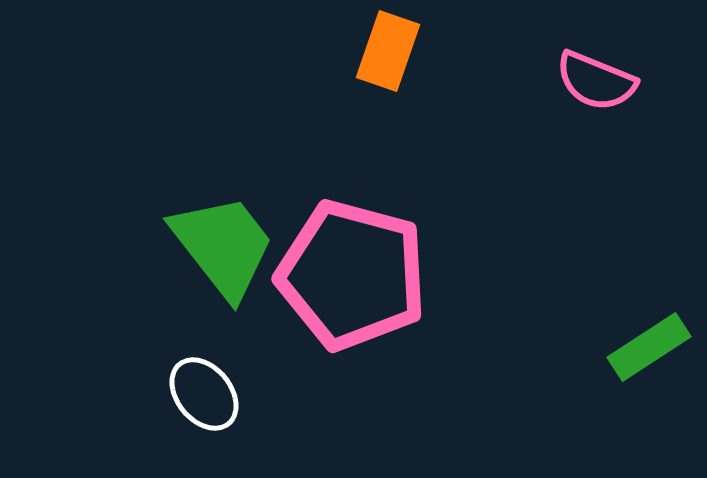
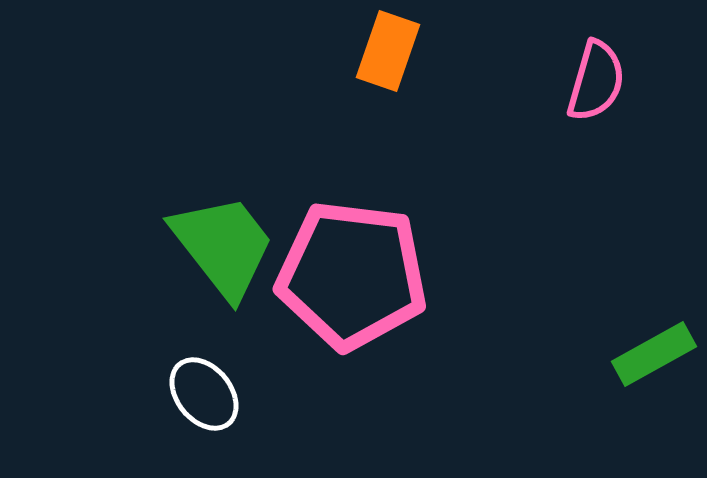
pink semicircle: rotated 96 degrees counterclockwise
pink pentagon: rotated 8 degrees counterclockwise
green rectangle: moved 5 px right, 7 px down; rotated 4 degrees clockwise
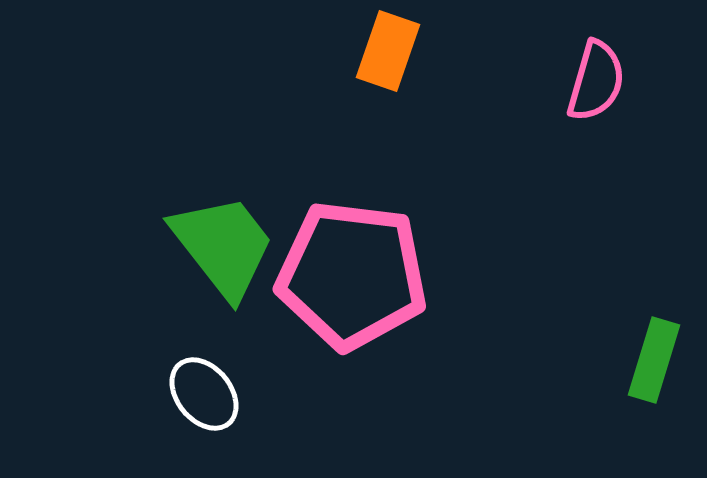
green rectangle: moved 6 px down; rotated 44 degrees counterclockwise
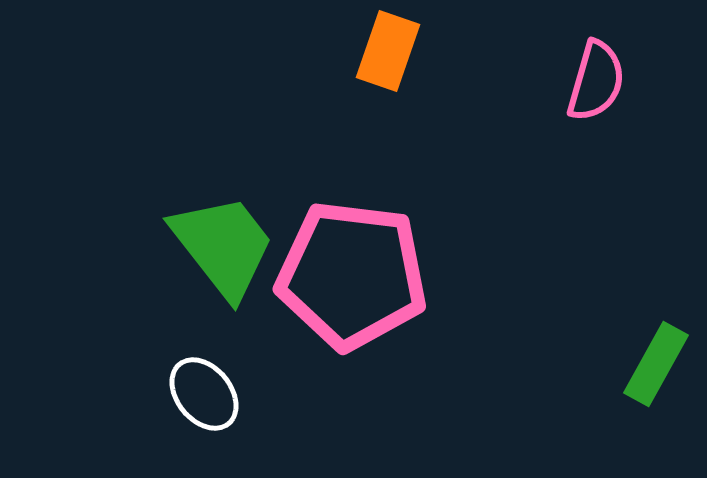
green rectangle: moved 2 px right, 4 px down; rotated 12 degrees clockwise
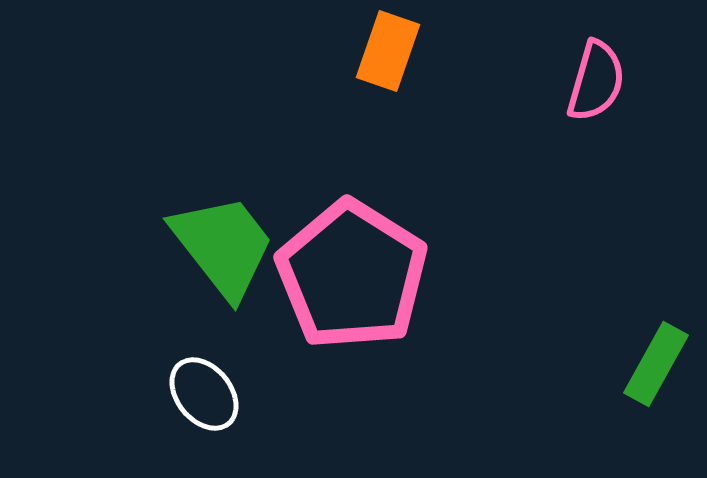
pink pentagon: rotated 25 degrees clockwise
